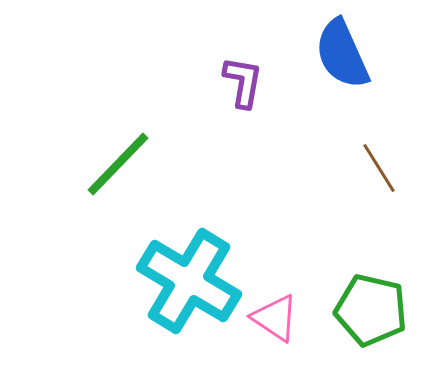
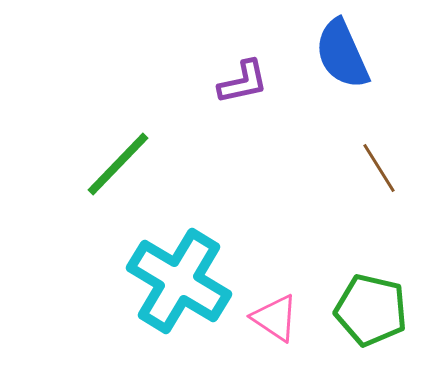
purple L-shape: rotated 68 degrees clockwise
cyan cross: moved 10 px left
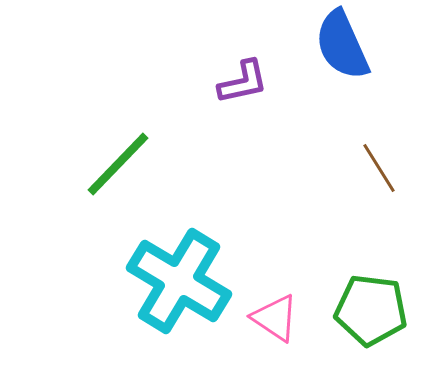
blue semicircle: moved 9 px up
green pentagon: rotated 6 degrees counterclockwise
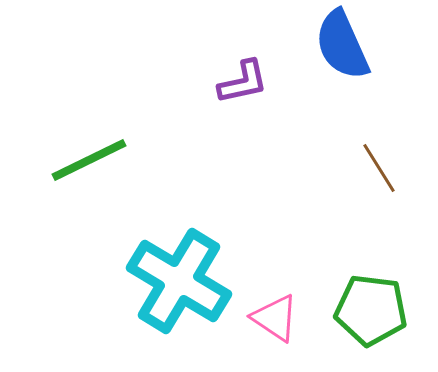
green line: moved 29 px left, 4 px up; rotated 20 degrees clockwise
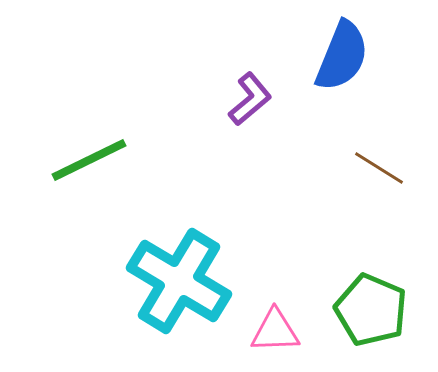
blue semicircle: moved 11 px down; rotated 134 degrees counterclockwise
purple L-shape: moved 7 px right, 17 px down; rotated 28 degrees counterclockwise
brown line: rotated 26 degrees counterclockwise
green pentagon: rotated 16 degrees clockwise
pink triangle: moved 13 px down; rotated 36 degrees counterclockwise
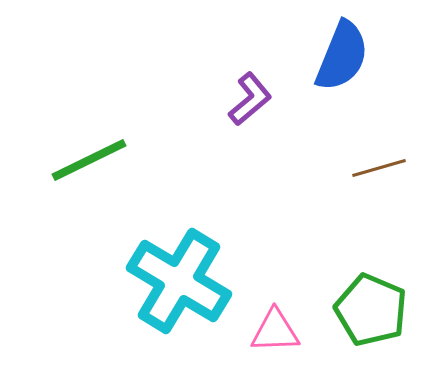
brown line: rotated 48 degrees counterclockwise
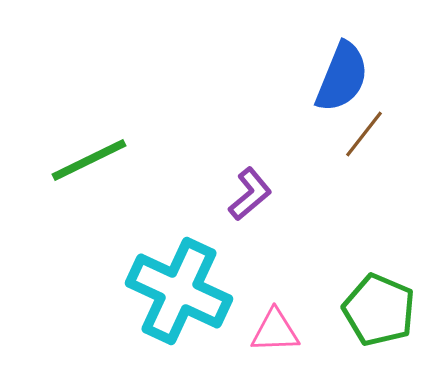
blue semicircle: moved 21 px down
purple L-shape: moved 95 px down
brown line: moved 15 px left, 34 px up; rotated 36 degrees counterclockwise
cyan cross: moved 10 px down; rotated 6 degrees counterclockwise
green pentagon: moved 8 px right
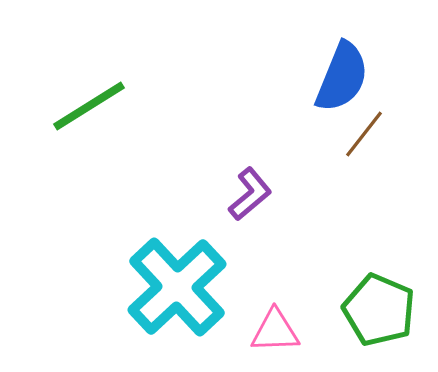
green line: moved 54 px up; rotated 6 degrees counterclockwise
cyan cross: moved 2 px left, 4 px up; rotated 22 degrees clockwise
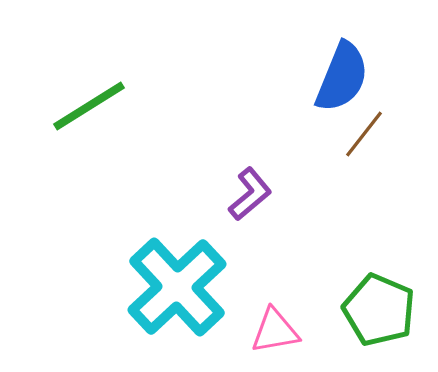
pink triangle: rotated 8 degrees counterclockwise
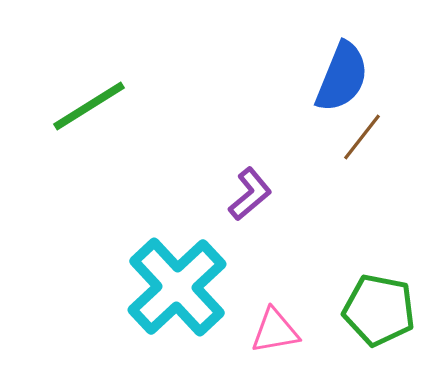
brown line: moved 2 px left, 3 px down
green pentagon: rotated 12 degrees counterclockwise
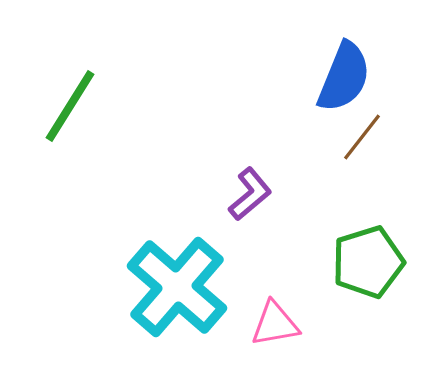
blue semicircle: moved 2 px right
green line: moved 19 px left; rotated 26 degrees counterclockwise
cyan cross: rotated 6 degrees counterclockwise
green pentagon: moved 11 px left, 48 px up; rotated 28 degrees counterclockwise
pink triangle: moved 7 px up
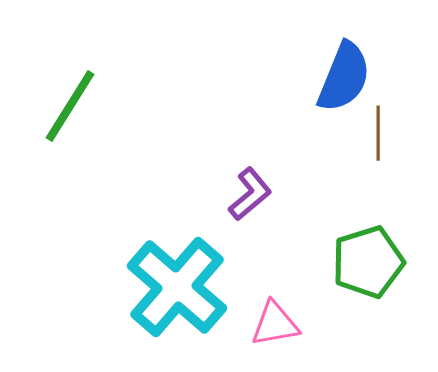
brown line: moved 16 px right, 4 px up; rotated 38 degrees counterclockwise
